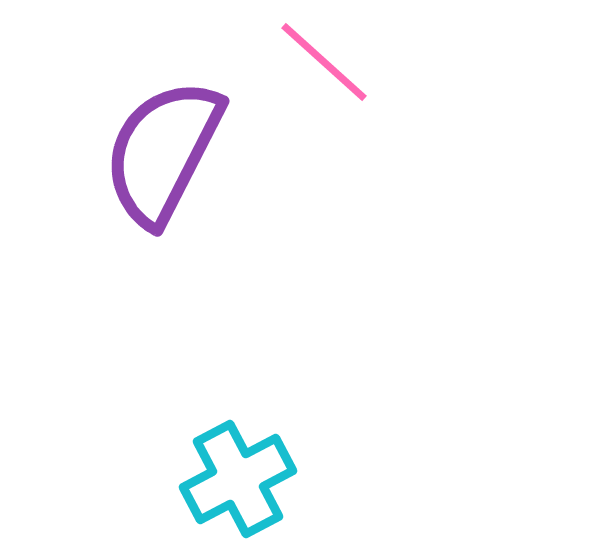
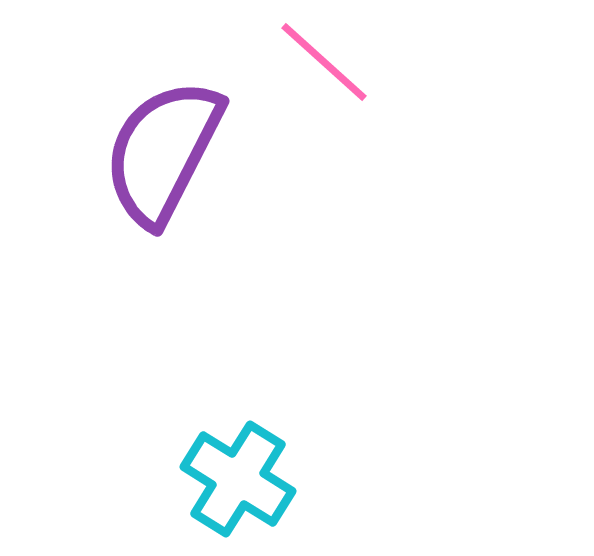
cyan cross: rotated 30 degrees counterclockwise
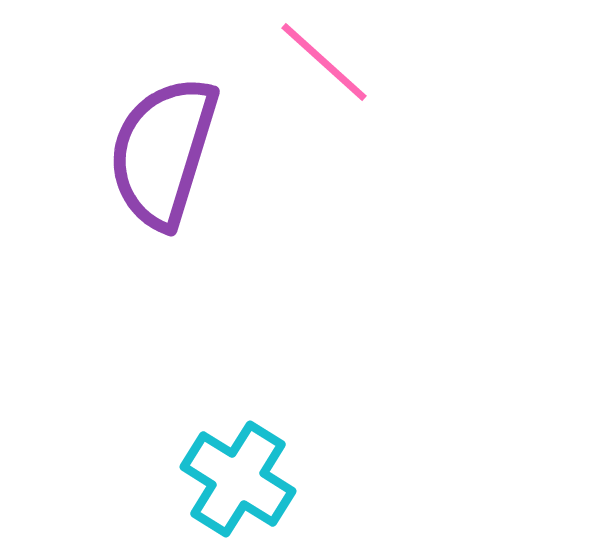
purple semicircle: rotated 10 degrees counterclockwise
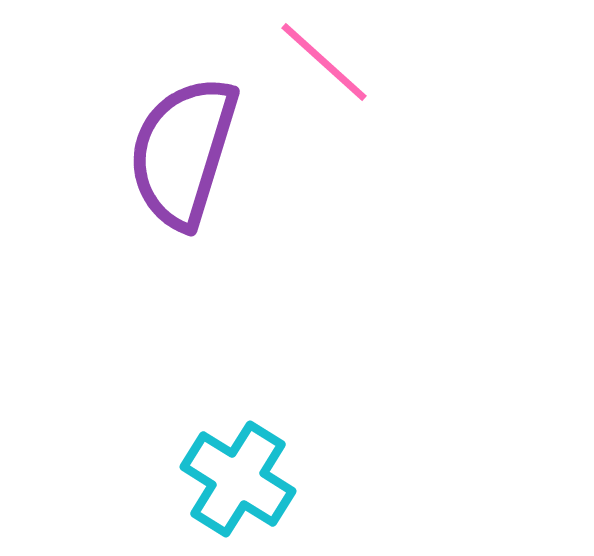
purple semicircle: moved 20 px right
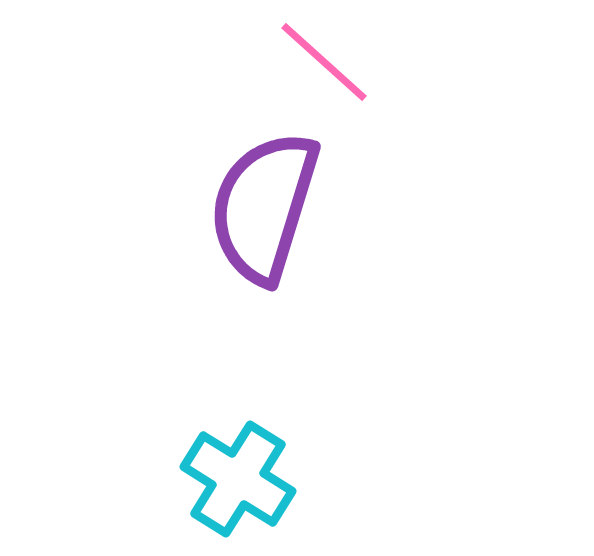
purple semicircle: moved 81 px right, 55 px down
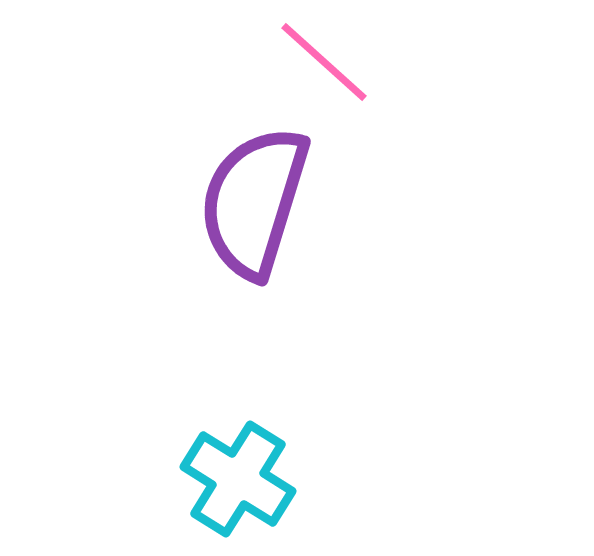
purple semicircle: moved 10 px left, 5 px up
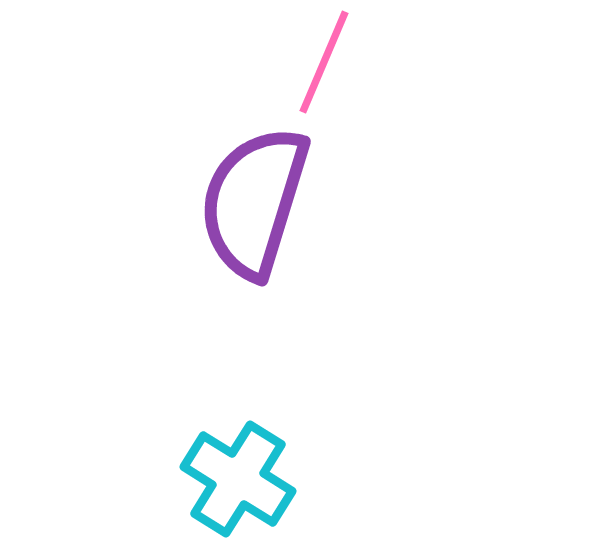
pink line: rotated 71 degrees clockwise
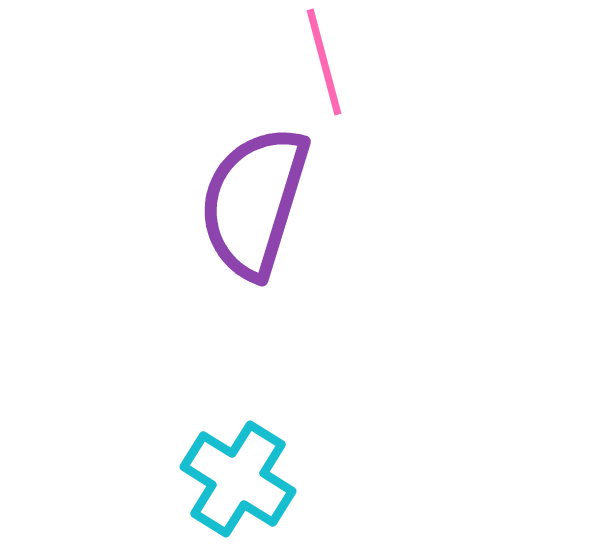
pink line: rotated 38 degrees counterclockwise
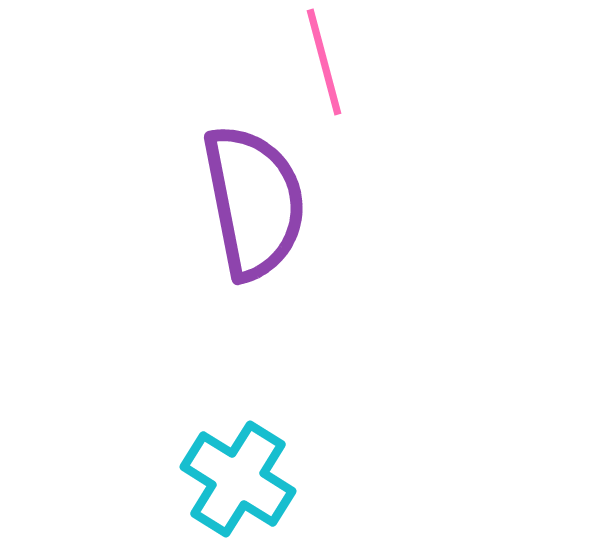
purple semicircle: rotated 152 degrees clockwise
